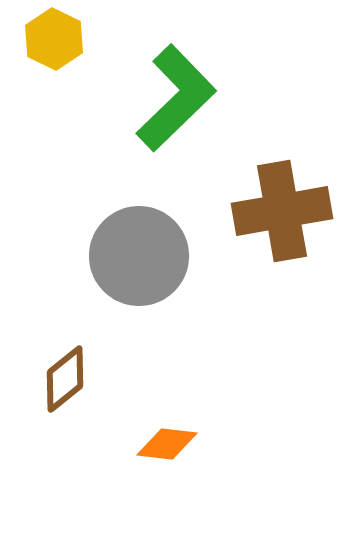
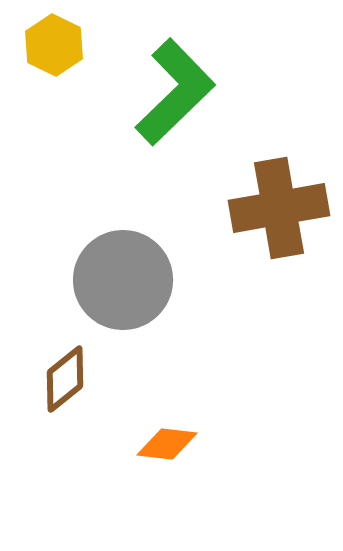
yellow hexagon: moved 6 px down
green L-shape: moved 1 px left, 6 px up
brown cross: moved 3 px left, 3 px up
gray circle: moved 16 px left, 24 px down
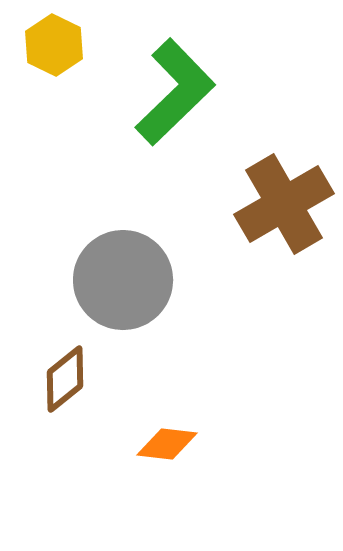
brown cross: moved 5 px right, 4 px up; rotated 20 degrees counterclockwise
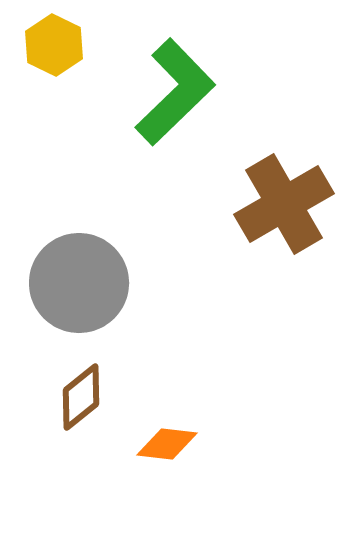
gray circle: moved 44 px left, 3 px down
brown diamond: moved 16 px right, 18 px down
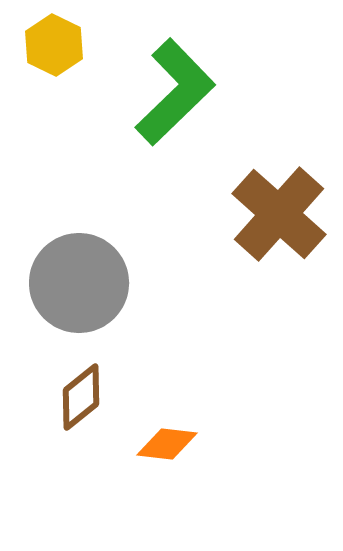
brown cross: moved 5 px left, 10 px down; rotated 18 degrees counterclockwise
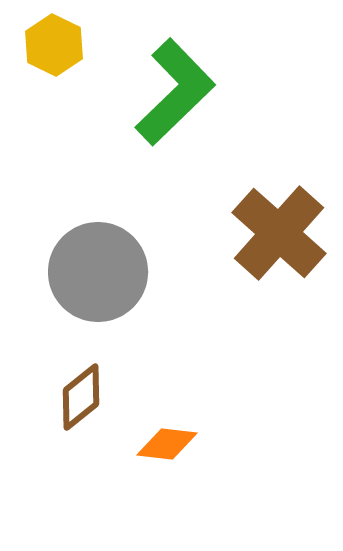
brown cross: moved 19 px down
gray circle: moved 19 px right, 11 px up
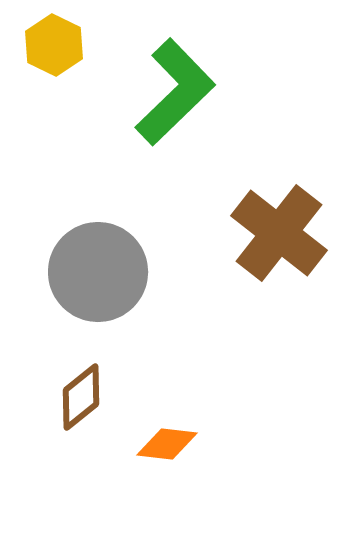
brown cross: rotated 4 degrees counterclockwise
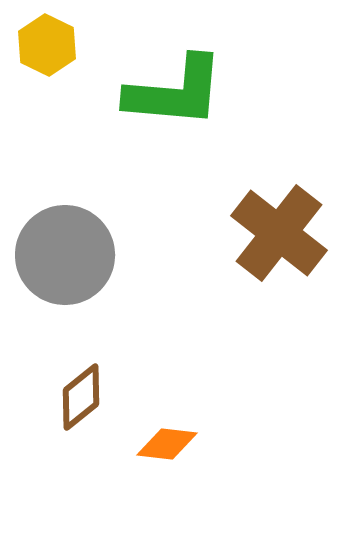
yellow hexagon: moved 7 px left
green L-shape: rotated 49 degrees clockwise
gray circle: moved 33 px left, 17 px up
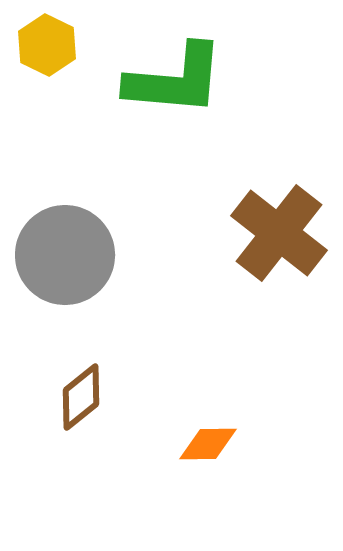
green L-shape: moved 12 px up
orange diamond: moved 41 px right; rotated 8 degrees counterclockwise
